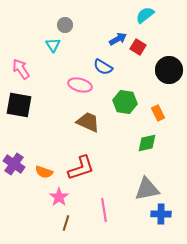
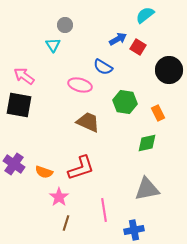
pink arrow: moved 3 px right, 7 px down; rotated 20 degrees counterclockwise
blue cross: moved 27 px left, 16 px down; rotated 12 degrees counterclockwise
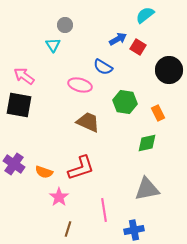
brown line: moved 2 px right, 6 px down
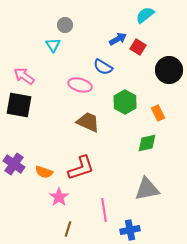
green hexagon: rotated 20 degrees clockwise
blue cross: moved 4 px left
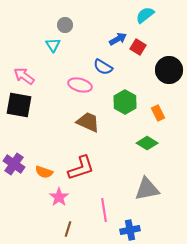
green diamond: rotated 45 degrees clockwise
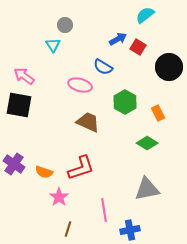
black circle: moved 3 px up
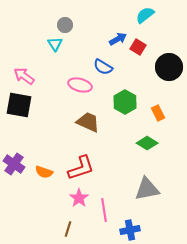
cyan triangle: moved 2 px right, 1 px up
pink star: moved 20 px right, 1 px down
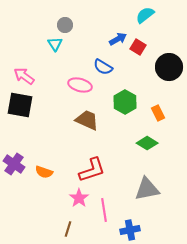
black square: moved 1 px right
brown trapezoid: moved 1 px left, 2 px up
red L-shape: moved 11 px right, 2 px down
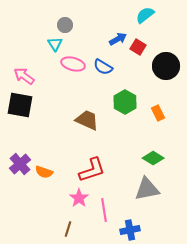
black circle: moved 3 px left, 1 px up
pink ellipse: moved 7 px left, 21 px up
green diamond: moved 6 px right, 15 px down
purple cross: moved 6 px right; rotated 15 degrees clockwise
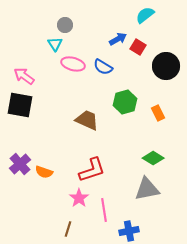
green hexagon: rotated 15 degrees clockwise
blue cross: moved 1 px left, 1 px down
